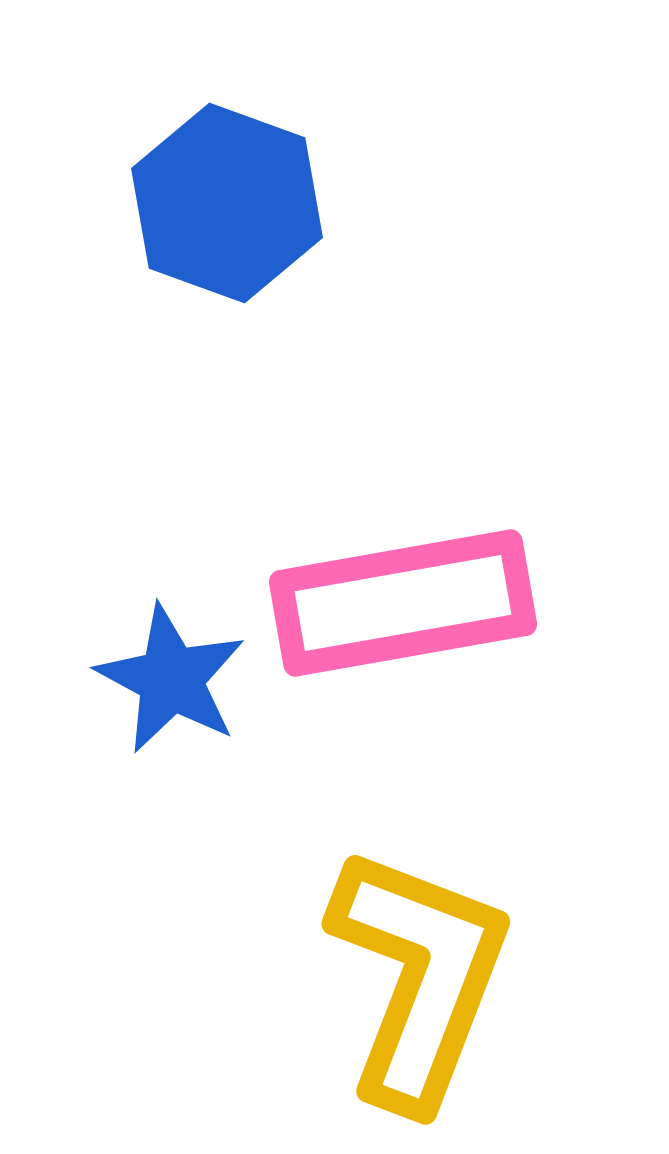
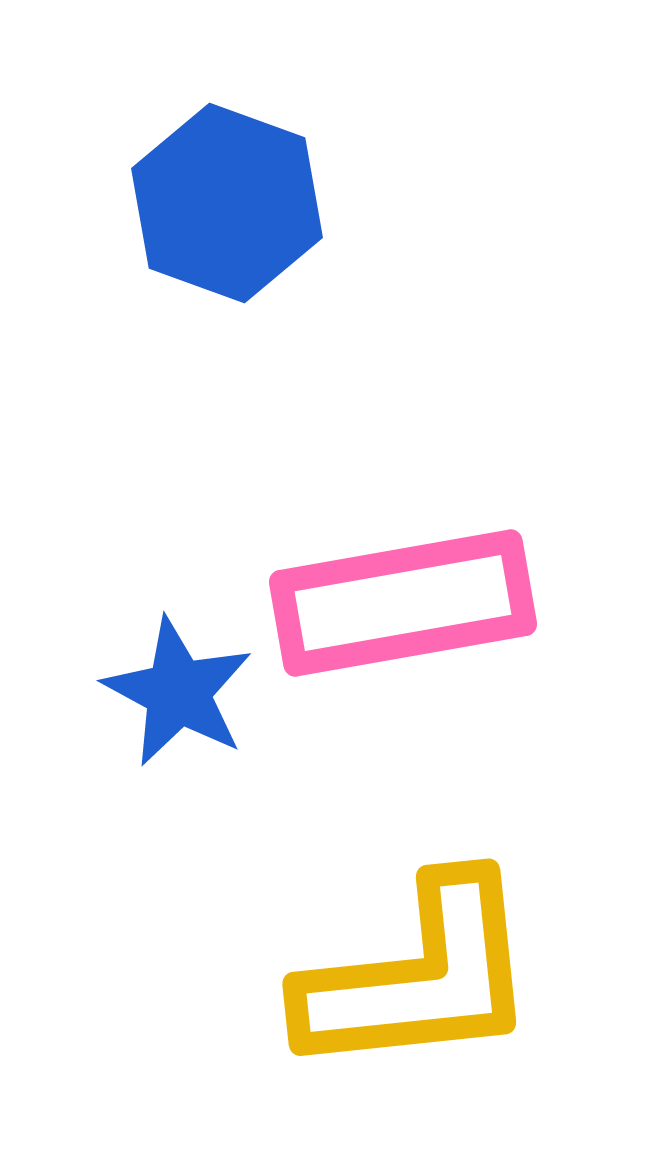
blue star: moved 7 px right, 13 px down
yellow L-shape: rotated 63 degrees clockwise
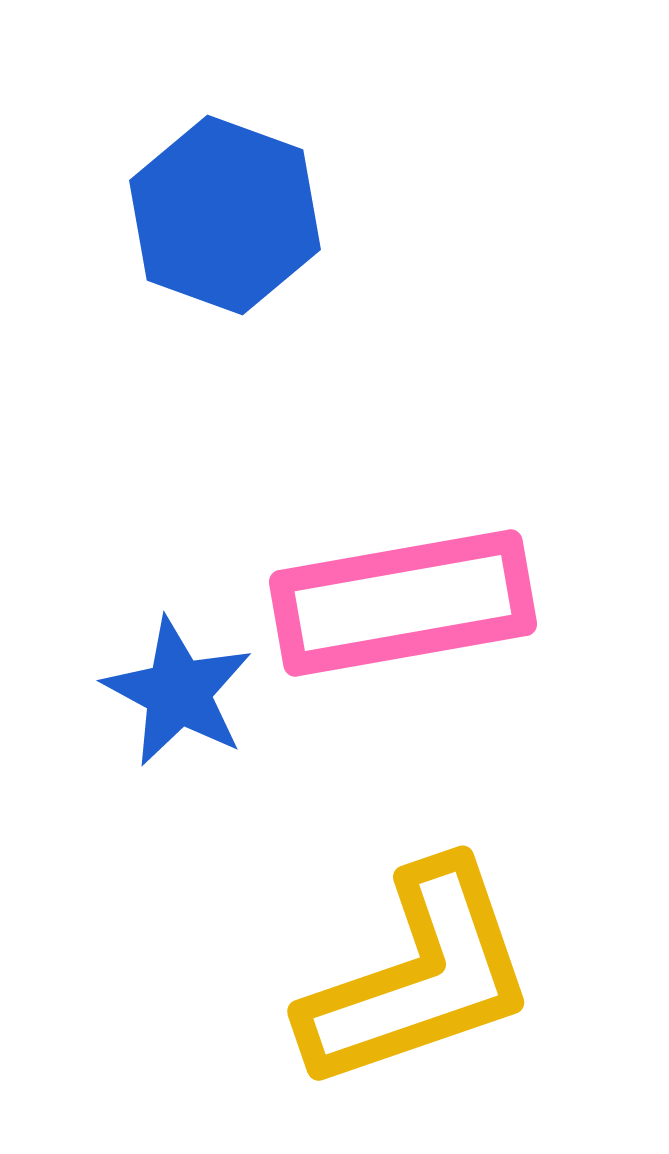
blue hexagon: moved 2 px left, 12 px down
yellow L-shape: rotated 13 degrees counterclockwise
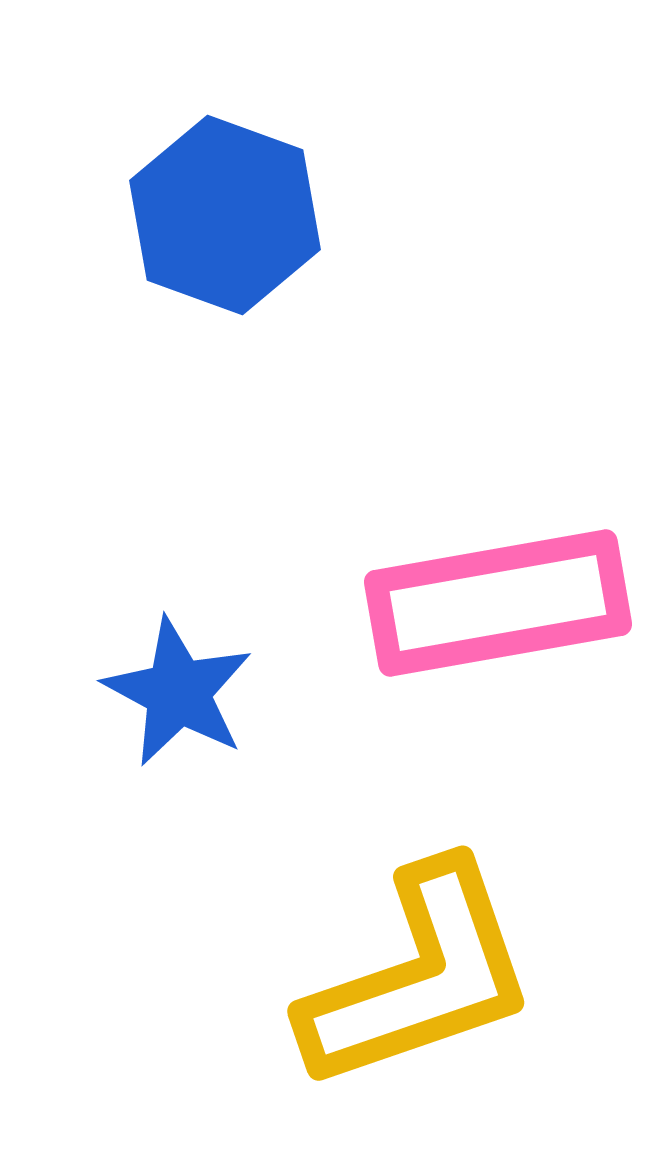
pink rectangle: moved 95 px right
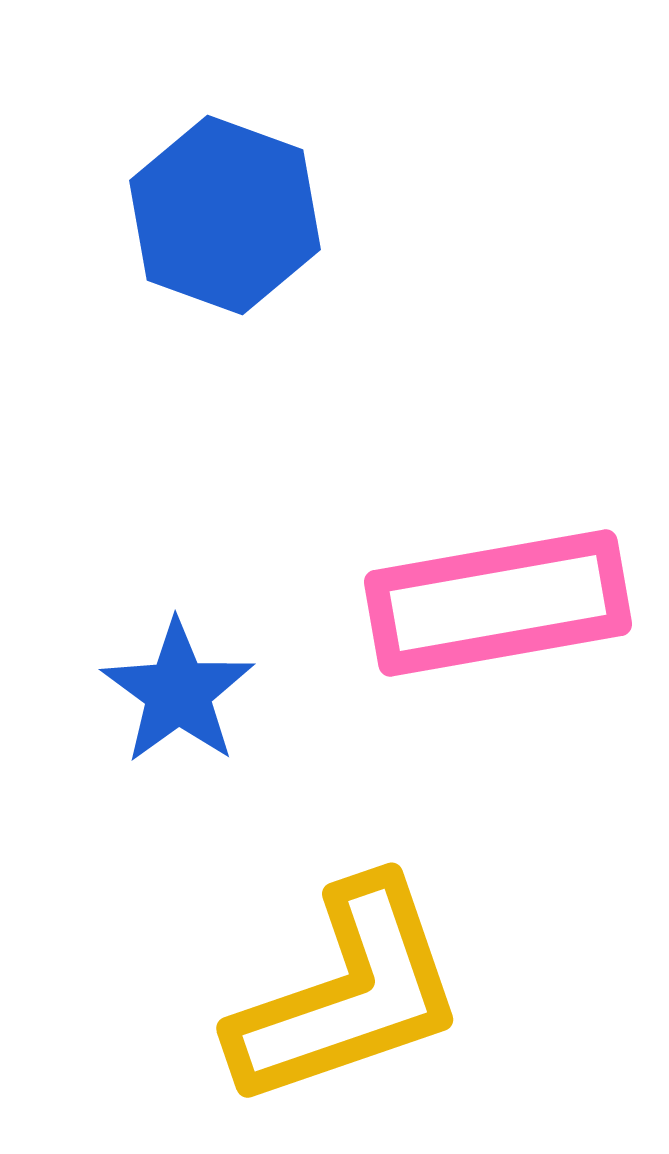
blue star: rotated 8 degrees clockwise
yellow L-shape: moved 71 px left, 17 px down
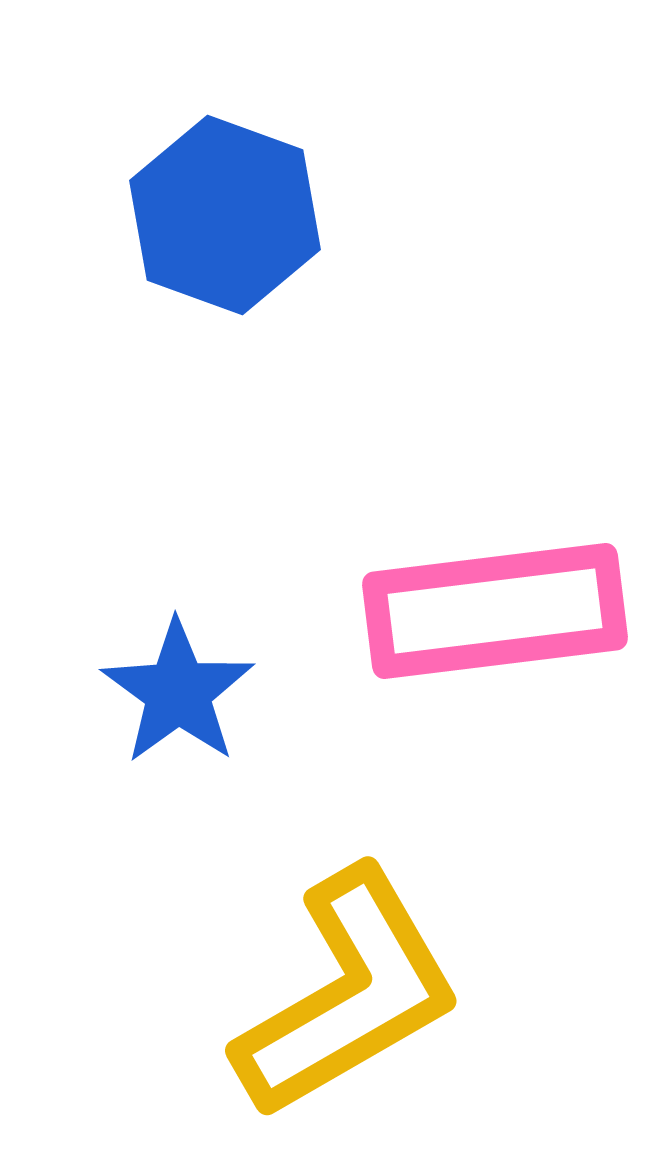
pink rectangle: moved 3 px left, 8 px down; rotated 3 degrees clockwise
yellow L-shape: rotated 11 degrees counterclockwise
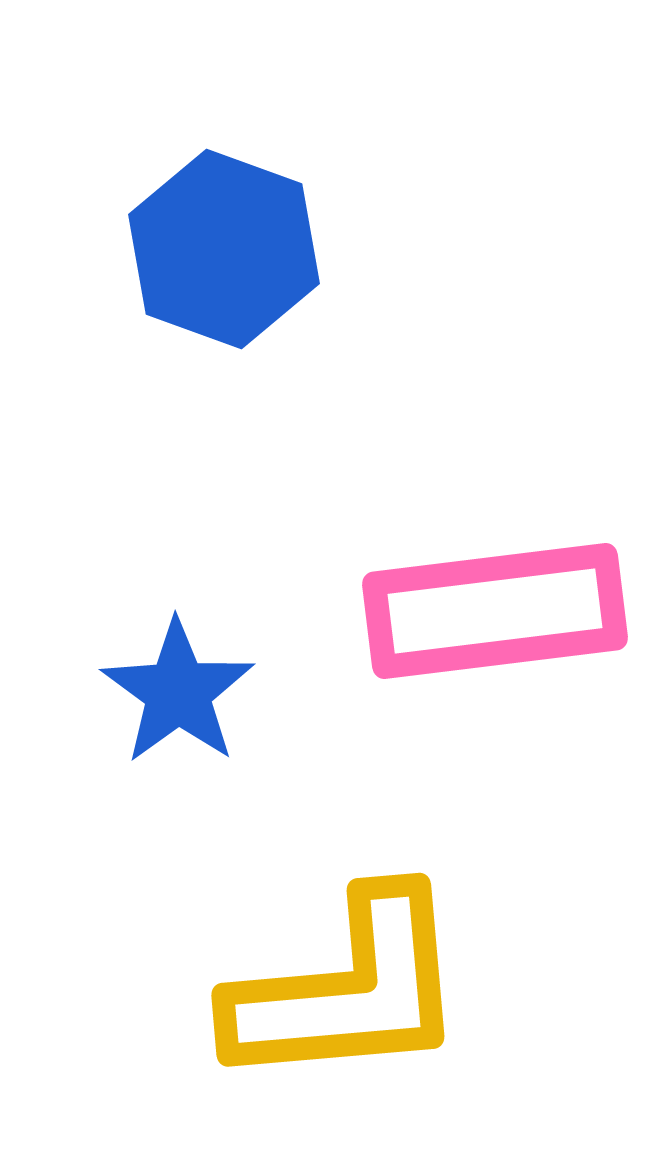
blue hexagon: moved 1 px left, 34 px down
yellow L-shape: moved 4 px up; rotated 25 degrees clockwise
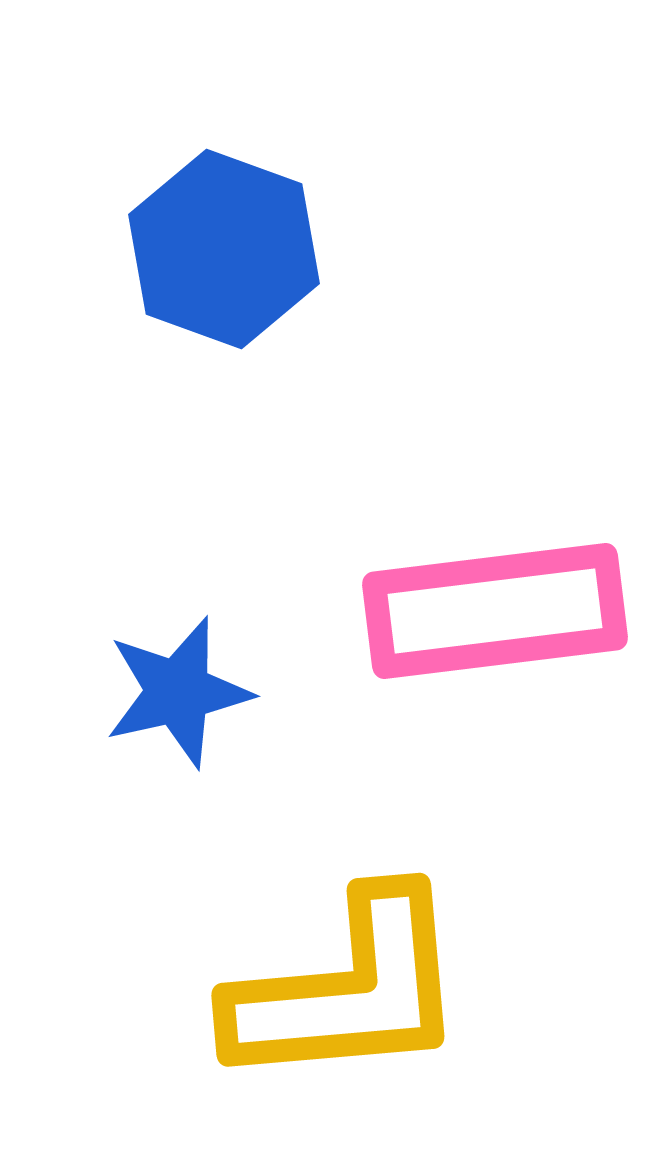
blue star: rotated 23 degrees clockwise
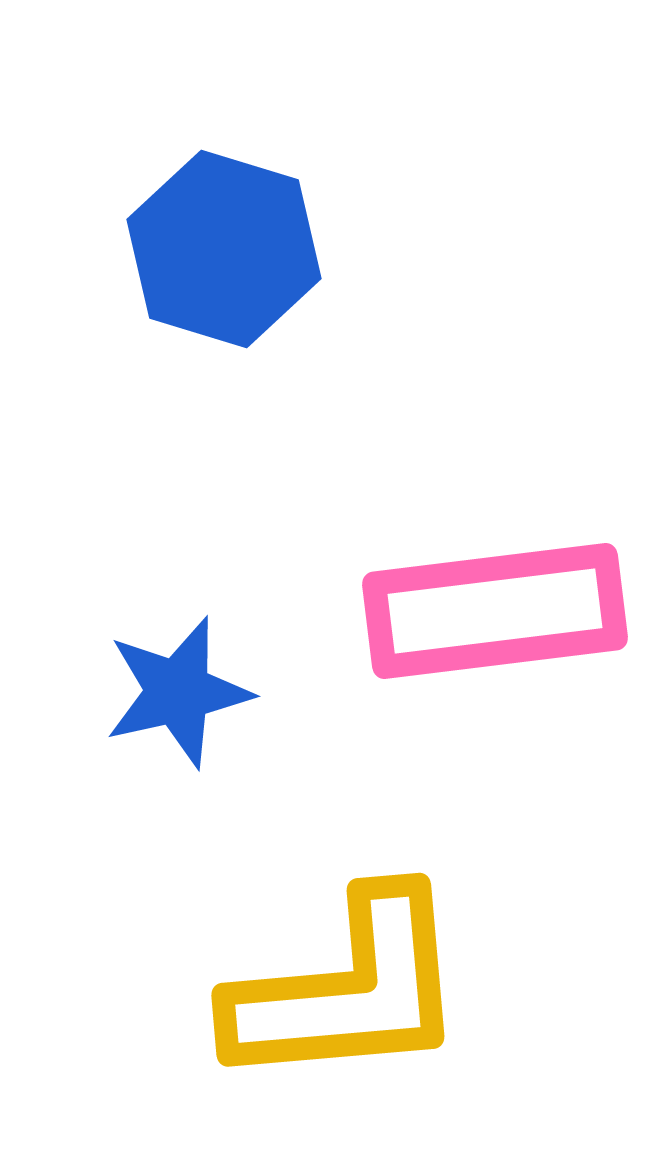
blue hexagon: rotated 3 degrees counterclockwise
